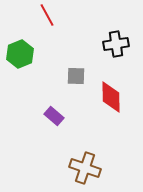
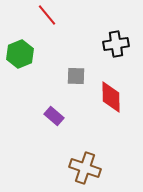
red line: rotated 10 degrees counterclockwise
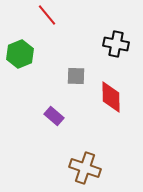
black cross: rotated 20 degrees clockwise
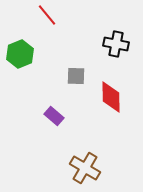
brown cross: rotated 12 degrees clockwise
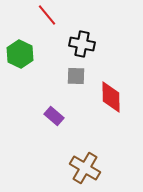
black cross: moved 34 px left
green hexagon: rotated 12 degrees counterclockwise
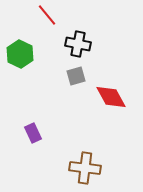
black cross: moved 4 px left
gray square: rotated 18 degrees counterclockwise
red diamond: rotated 28 degrees counterclockwise
purple rectangle: moved 21 px left, 17 px down; rotated 24 degrees clockwise
brown cross: rotated 24 degrees counterclockwise
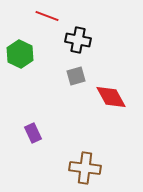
red line: moved 1 px down; rotated 30 degrees counterclockwise
black cross: moved 4 px up
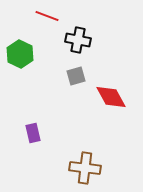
purple rectangle: rotated 12 degrees clockwise
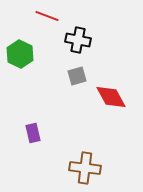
gray square: moved 1 px right
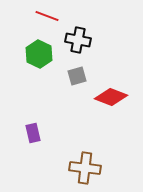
green hexagon: moved 19 px right
red diamond: rotated 40 degrees counterclockwise
